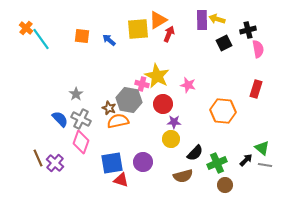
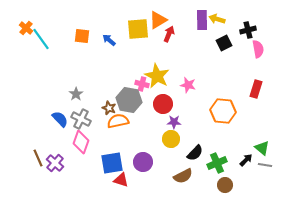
brown semicircle: rotated 12 degrees counterclockwise
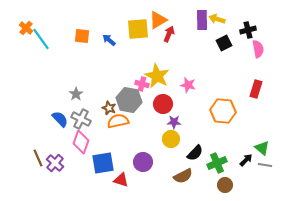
blue square: moved 9 px left
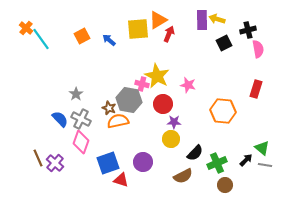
orange square: rotated 35 degrees counterclockwise
blue square: moved 5 px right; rotated 10 degrees counterclockwise
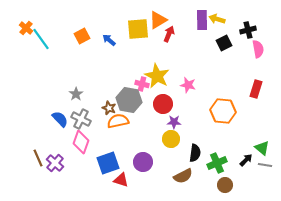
black semicircle: rotated 36 degrees counterclockwise
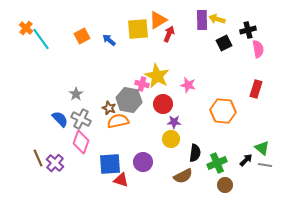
blue square: moved 2 px right, 1 px down; rotated 15 degrees clockwise
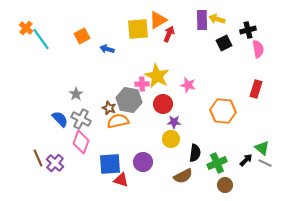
blue arrow: moved 2 px left, 9 px down; rotated 24 degrees counterclockwise
pink cross: rotated 16 degrees counterclockwise
gray line: moved 2 px up; rotated 16 degrees clockwise
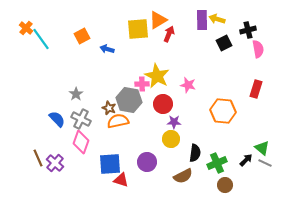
blue semicircle: moved 3 px left
purple circle: moved 4 px right
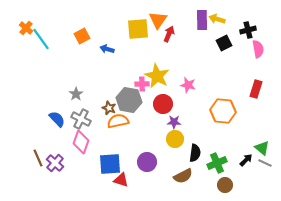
orange triangle: rotated 24 degrees counterclockwise
yellow circle: moved 4 px right
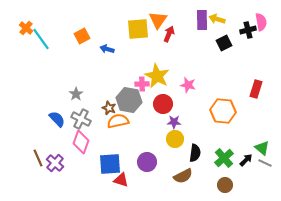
pink semicircle: moved 3 px right, 27 px up
green cross: moved 7 px right, 5 px up; rotated 18 degrees counterclockwise
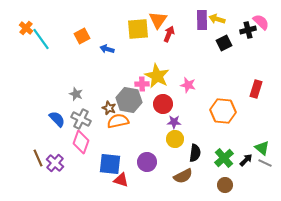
pink semicircle: rotated 36 degrees counterclockwise
gray star: rotated 16 degrees counterclockwise
blue square: rotated 10 degrees clockwise
